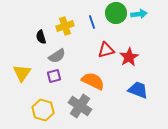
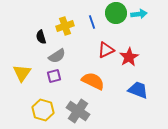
red triangle: rotated 12 degrees counterclockwise
gray cross: moved 2 px left, 5 px down
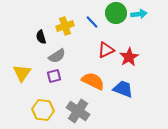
blue line: rotated 24 degrees counterclockwise
blue trapezoid: moved 15 px left, 1 px up
yellow hexagon: rotated 10 degrees counterclockwise
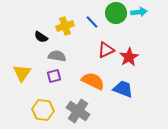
cyan arrow: moved 2 px up
black semicircle: rotated 40 degrees counterclockwise
gray semicircle: rotated 138 degrees counterclockwise
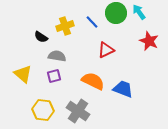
cyan arrow: rotated 119 degrees counterclockwise
red star: moved 20 px right, 16 px up; rotated 18 degrees counterclockwise
yellow triangle: moved 1 px right, 1 px down; rotated 24 degrees counterclockwise
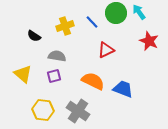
black semicircle: moved 7 px left, 1 px up
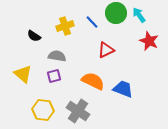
cyan arrow: moved 3 px down
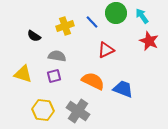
cyan arrow: moved 3 px right, 1 px down
yellow triangle: rotated 24 degrees counterclockwise
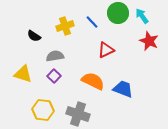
green circle: moved 2 px right
gray semicircle: moved 2 px left; rotated 18 degrees counterclockwise
purple square: rotated 32 degrees counterclockwise
gray cross: moved 3 px down; rotated 15 degrees counterclockwise
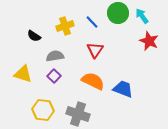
red triangle: moved 11 px left; rotated 30 degrees counterclockwise
